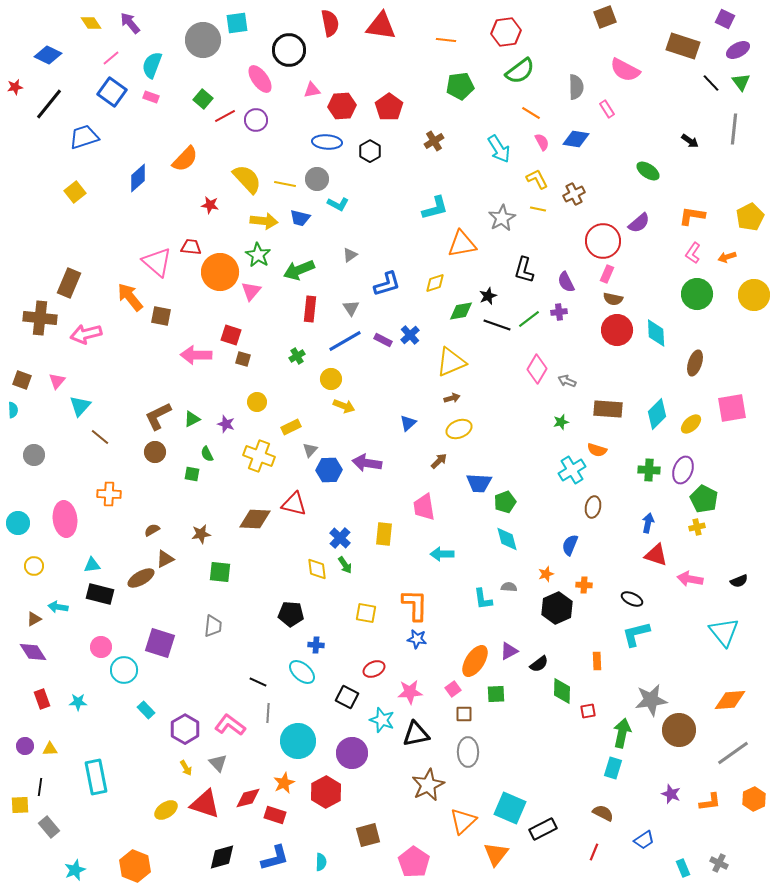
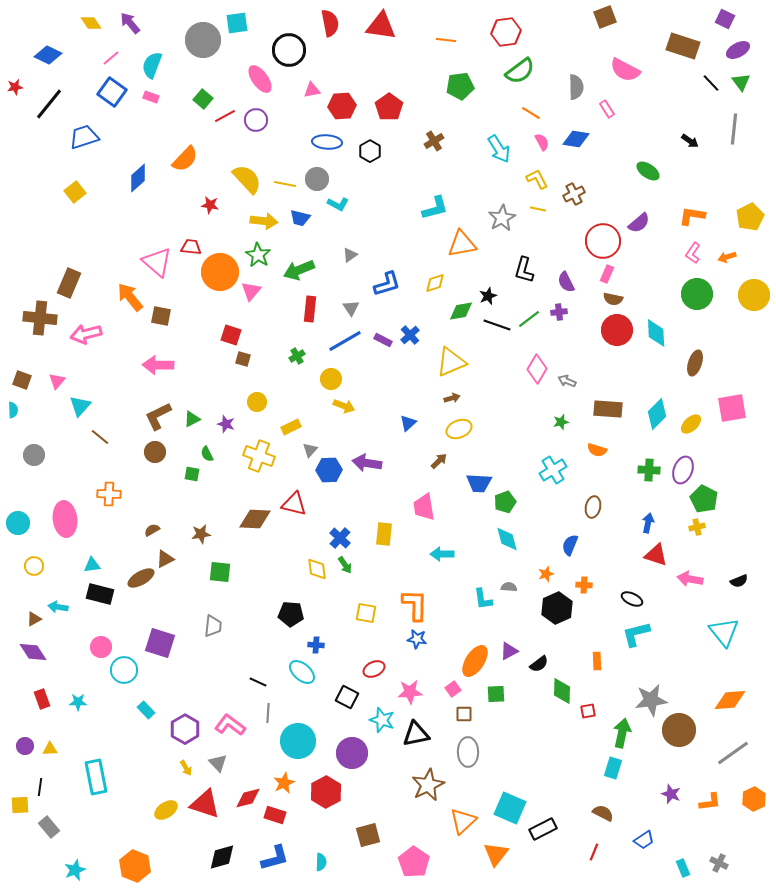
pink arrow at (196, 355): moved 38 px left, 10 px down
cyan cross at (572, 470): moved 19 px left
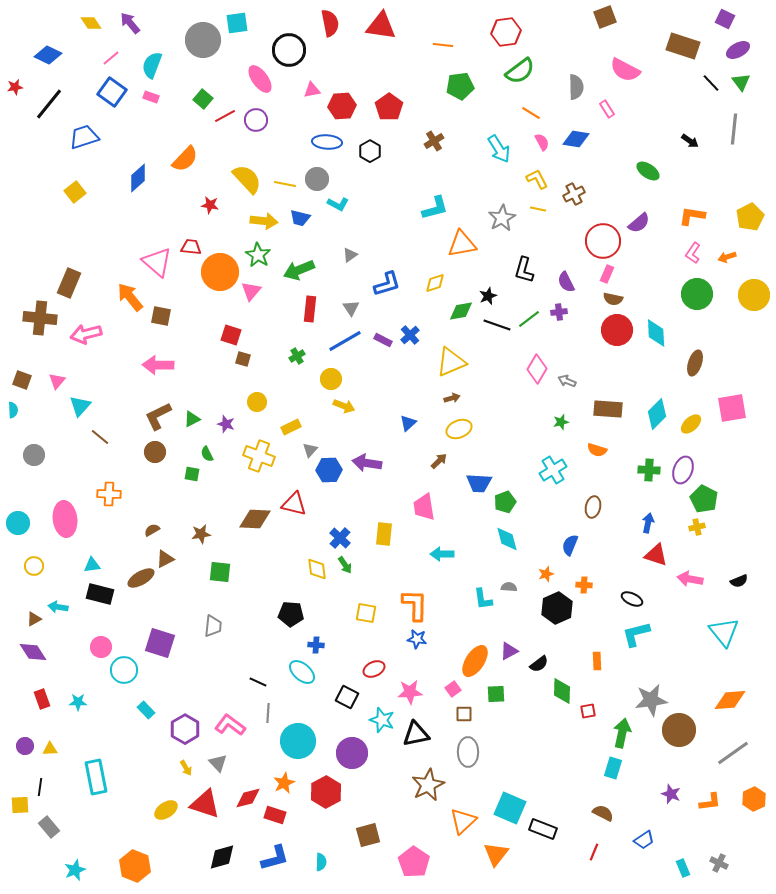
orange line at (446, 40): moved 3 px left, 5 px down
black rectangle at (543, 829): rotated 48 degrees clockwise
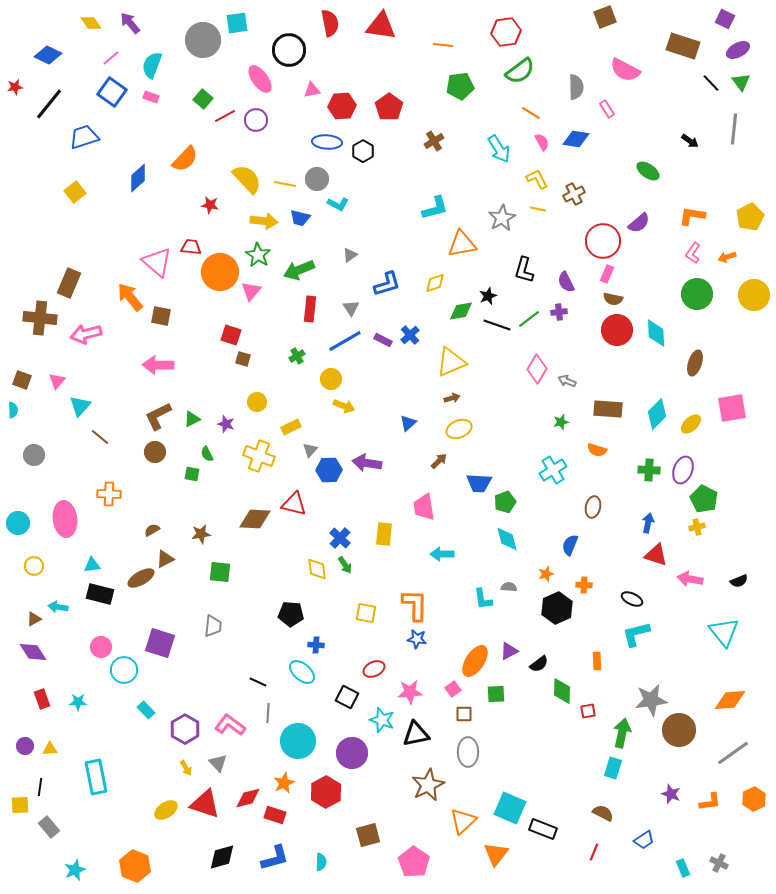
black hexagon at (370, 151): moved 7 px left
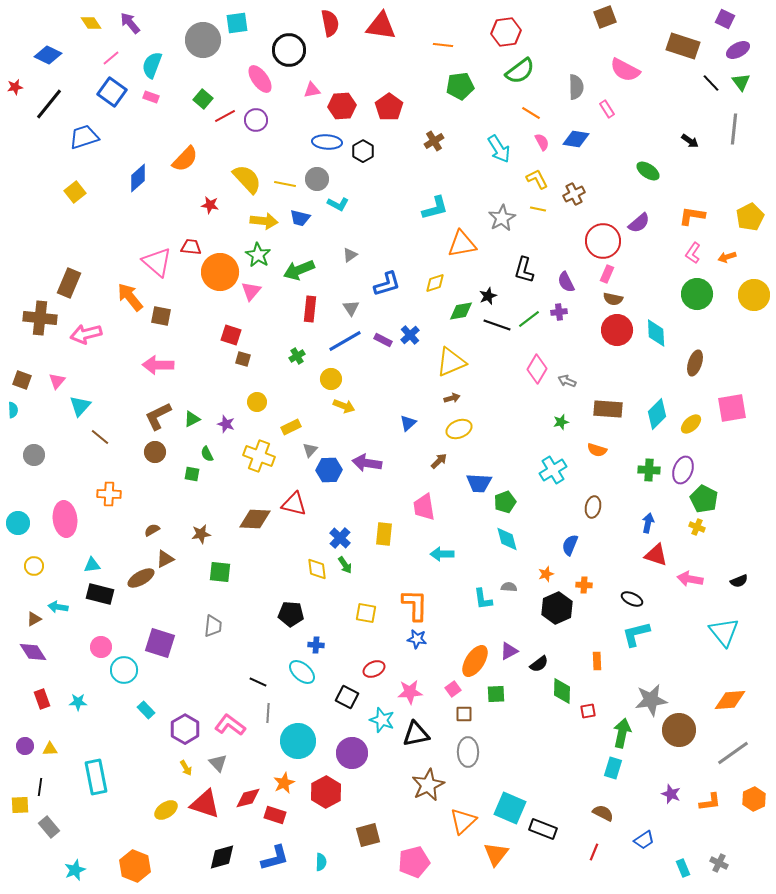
yellow cross at (697, 527): rotated 35 degrees clockwise
pink pentagon at (414, 862): rotated 24 degrees clockwise
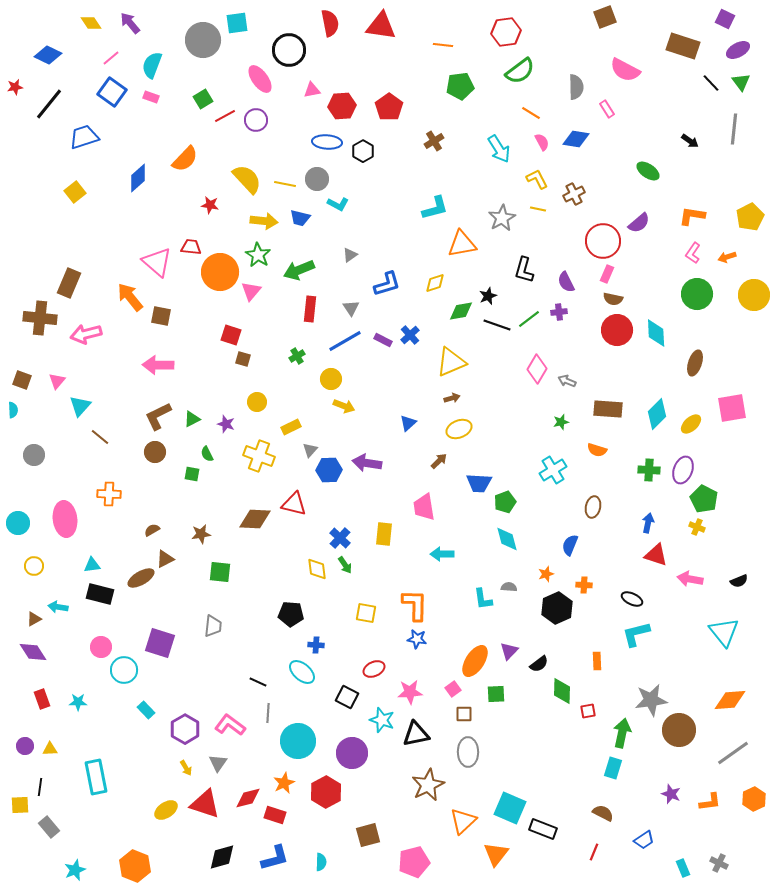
green square at (203, 99): rotated 18 degrees clockwise
purple triangle at (509, 651): rotated 18 degrees counterclockwise
gray triangle at (218, 763): rotated 18 degrees clockwise
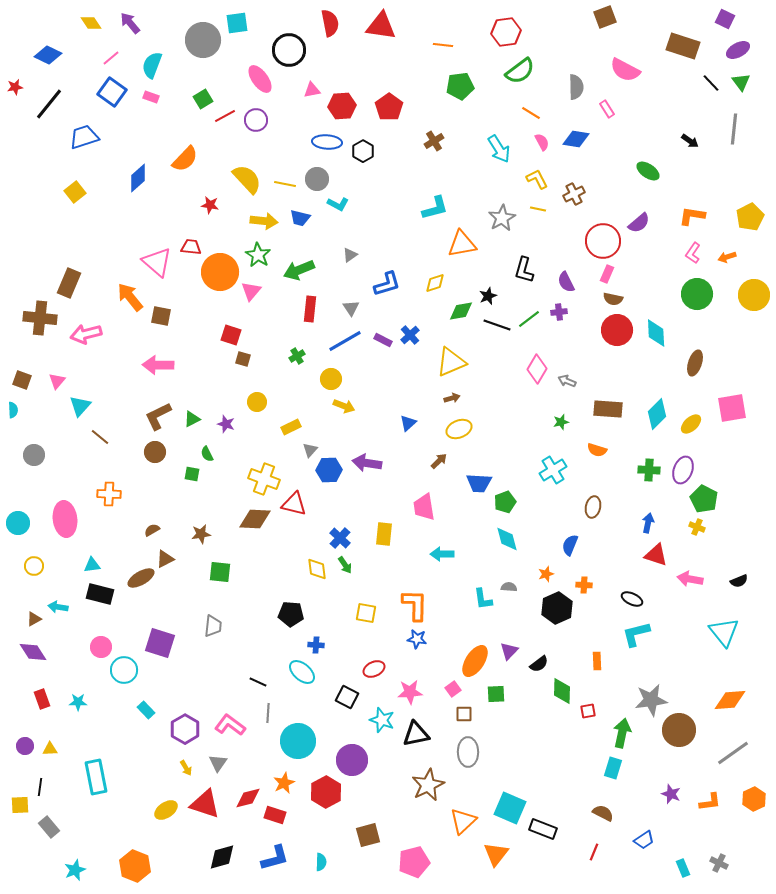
yellow cross at (259, 456): moved 5 px right, 23 px down
purple circle at (352, 753): moved 7 px down
